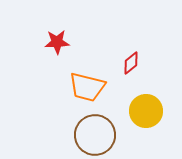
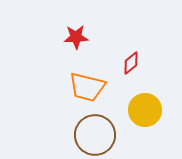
red star: moved 19 px right, 5 px up
yellow circle: moved 1 px left, 1 px up
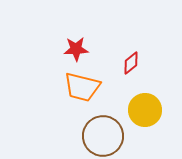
red star: moved 12 px down
orange trapezoid: moved 5 px left
brown circle: moved 8 px right, 1 px down
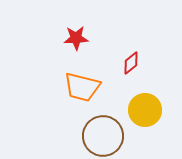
red star: moved 11 px up
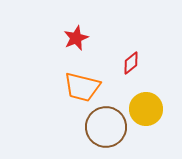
red star: rotated 20 degrees counterclockwise
yellow circle: moved 1 px right, 1 px up
brown circle: moved 3 px right, 9 px up
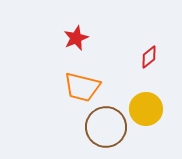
red diamond: moved 18 px right, 6 px up
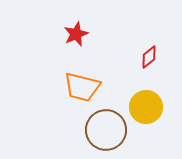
red star: moved 4 px up
yellow circle: moved 2 px up
brown circle: moved 3 px down
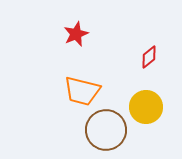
orange trapezoid: moved 4 px down
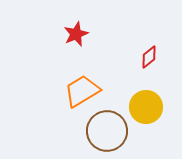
orange trapezoid: rotated 135 degrees clockwise
brown circle: moved 1 px right, 1 px down
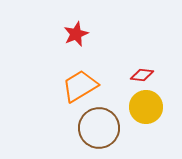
red diamond: moved 7 px left, 18 px down; rotated 45 degrees clockwise
orange trapezoid: moved 2 px left, 5 px up
brown circle: moved 8 px left, 3 px up
